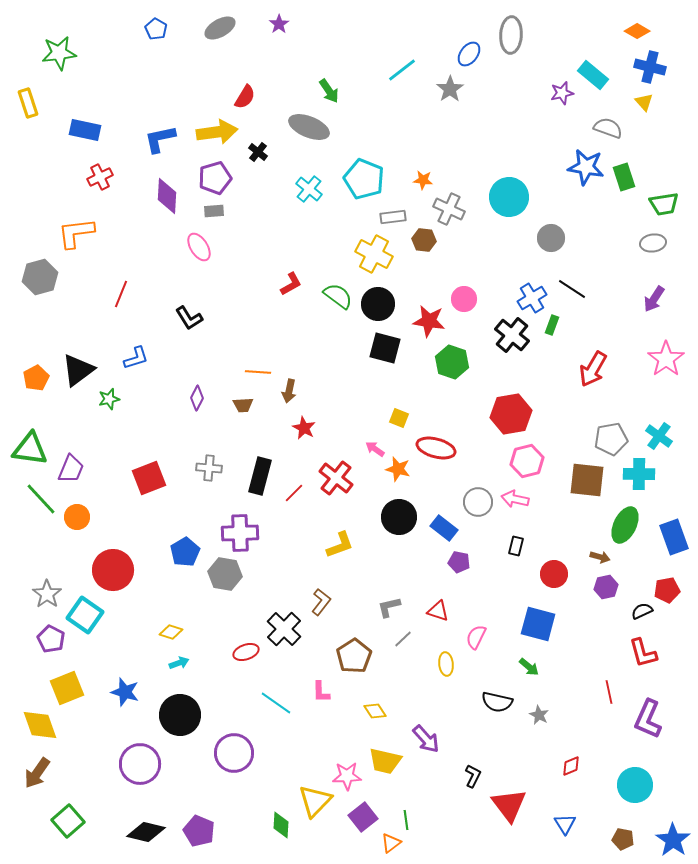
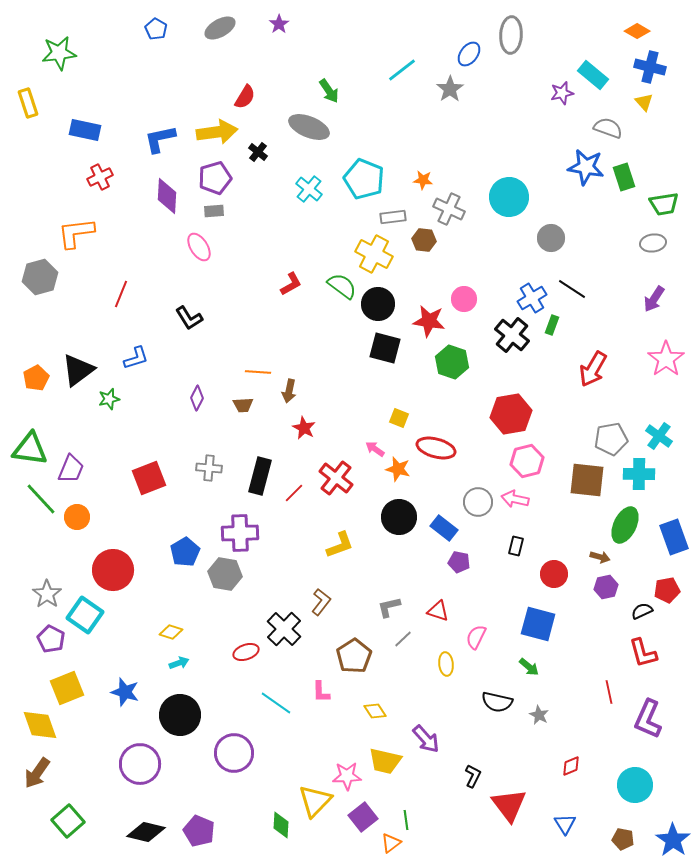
green semicircle at (338, 296): moved 4 px right, 10 px up
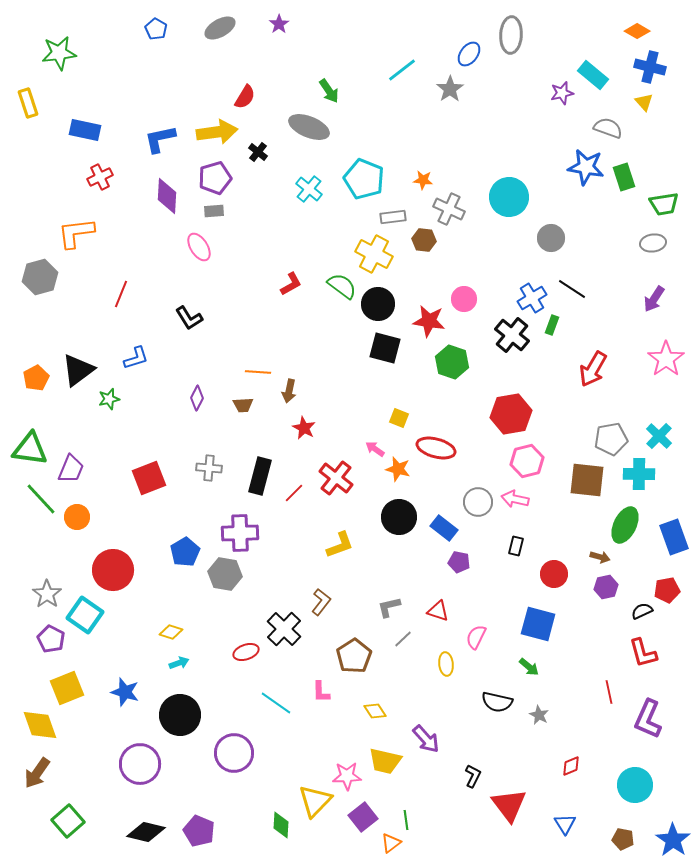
cyan cross at (659, 436): rotated 8 degrees clockwise
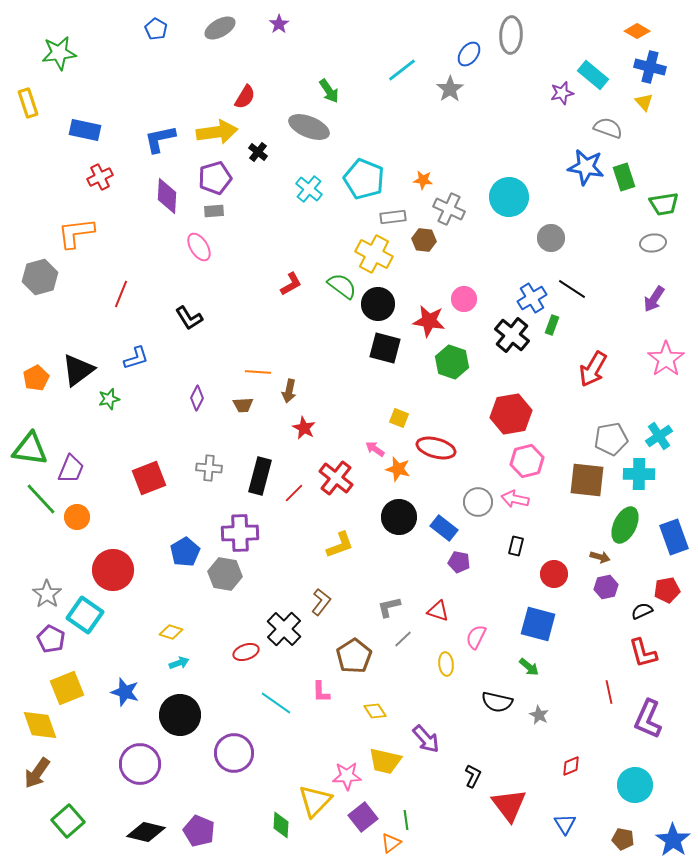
cyan cross at (659, 436): rotated 12 degrees clockwise
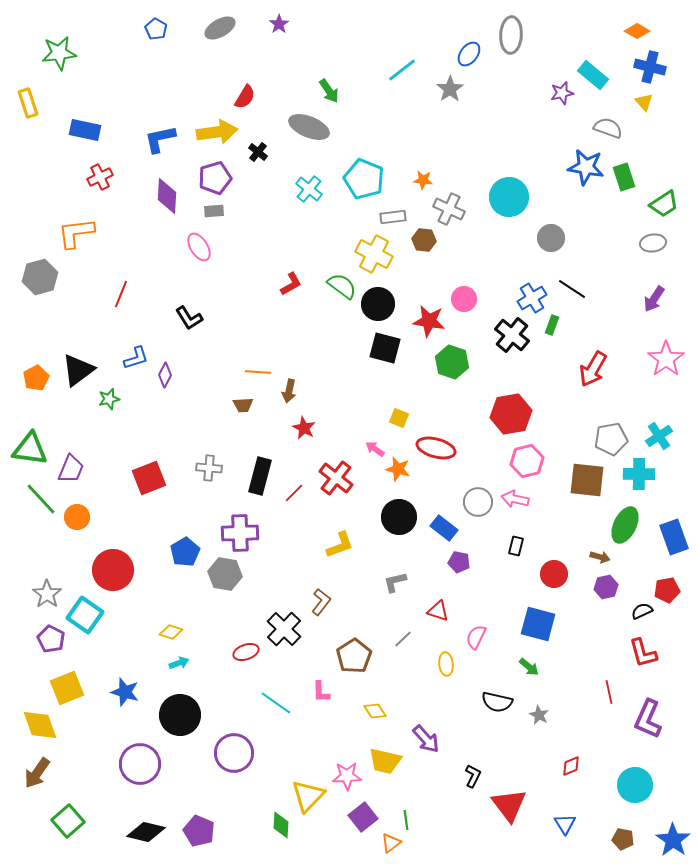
green trapezoid at (664, 204): rotated 24 degrees counterclockwise
purple diamond at (197, 398): moved 32 px left, 23 px up
gray L-shape at (389, 607): moved 6 px right, 25 px up
yellow triangle at (315, 801): moved 7 px left, 5 px up
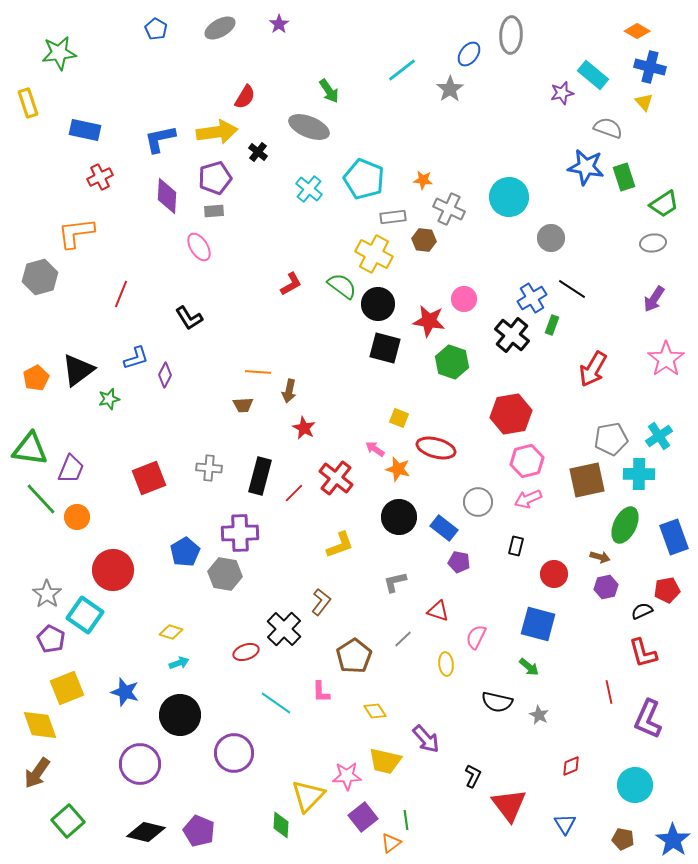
brown square at (587, 480): rotated 18 degrees counterclockwise
pink arrow at (515, 499): moved 13 px right; rotated 36 degrees counterclockwise
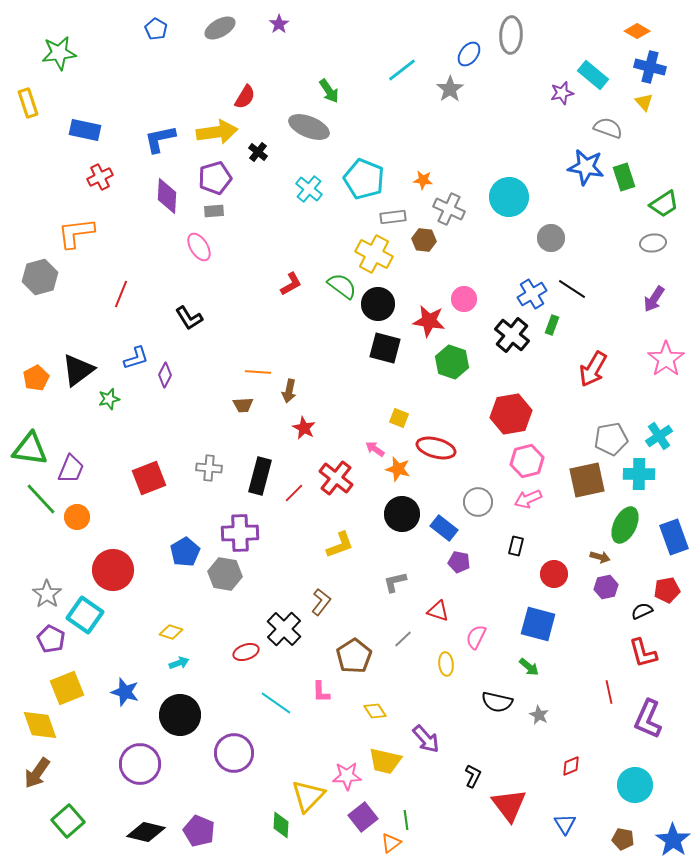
blue cross at (532, 298): moved 4 px up
black circle at (399, 517): moved 3 px right, 3 px up
